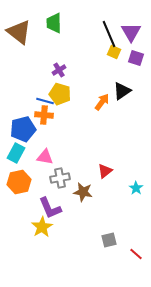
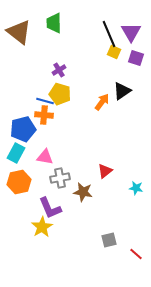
cyan star: rotated 24 degrees counterclockwise
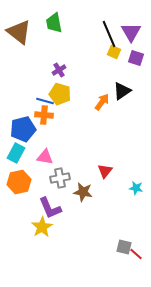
green trapezoid: rotated 10 degrees counterclockwise
red triangle: rotated 14 degrees counterclockwise
gray square: moved 15 px right, 7 px down; rotated 28 degrees clockwise
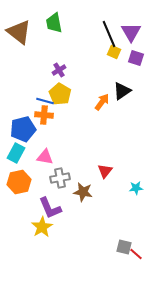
yellow pentagon: rotated 15 degrees clockwise
cyan star: rotated 16 degrees counterclockwise
